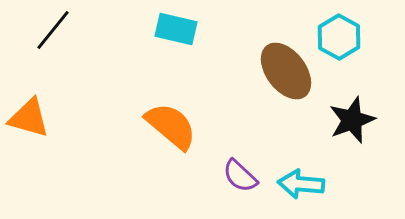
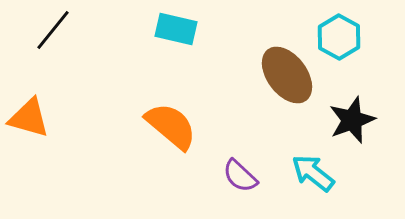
brown ellipse: moved 1 px right, 4 px down
cyan arrow: moved 12 px right, 11 px up; rotated 33 degrees clockwise
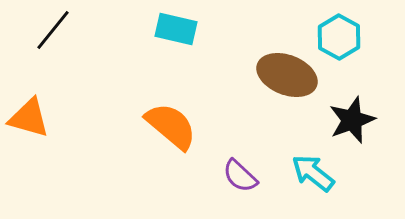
brown ellipse: rotated 32 degrees counterclockwise
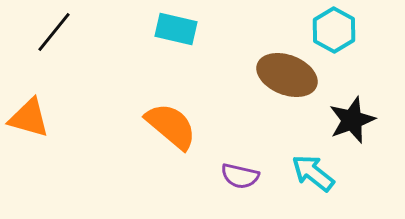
black line: moved 1 px right, 2 px down
cyan hexagon: moved 5 px left, 7 px up
purple semicircle: rotated 30 degrees counterclockwise
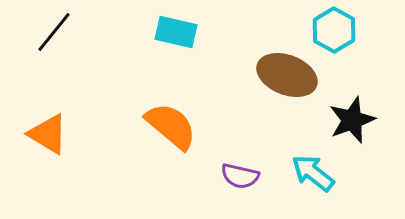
cyan rectangle: moved 3 px down
orange triangle: moved 19 px right, 16 px down; rotated 15 degrees clockwise
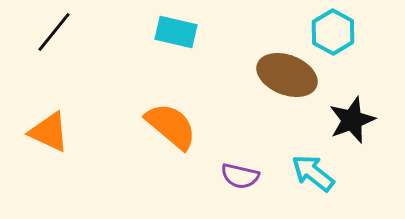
cyan hexagon: moved 1 px left, 2 px down
orange triangle: moved 1 px right, 2 px up; rotated 6 degrees counterclockwise
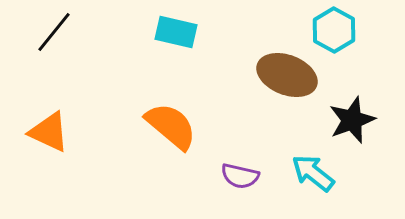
cyan hexagon: moved 1 px right, 2 px up
